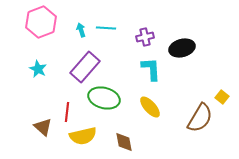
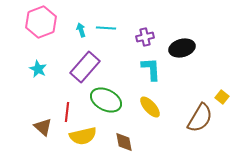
green ellipse: moved 2 px right, 2 px down; rotated 12 degrees clockwise
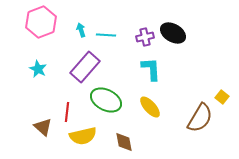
cyan line: moved 7 px down
black ellipse: moved 9 px left, 15 px up; rotated 45 degrees clockwise
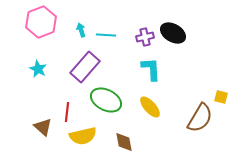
yellow square: moved 1 px left; rotated 24 degrees counterclockwise
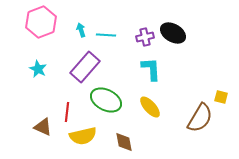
brown triangle: rotated 18 degrees counterclockwise
